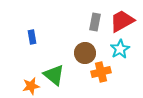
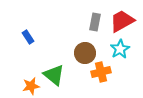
blue rectangle: moved 4 px left; rotated 24 degrees counterclockwise
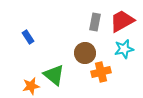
cyan star: moved 4 px right; rotated 18 degrees clockwise
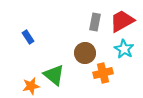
cyan star: rotated 30 degrees counterclockwise
orange cross: moved 2 px right, 1 px down
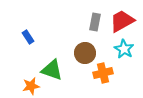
green triangle: moved 2 px left, 5 px up; rotated 20 degrees counterclockwise
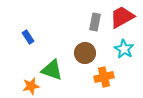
red trapezoid: moved 4 px up
orange cross: moved 1 px right, 4 px down
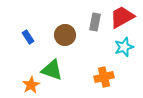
cyan star: moved 2 px up; rotated 24 degrees clockwise
brown circle: moved 20 px left, 18 px up
orange star: moved 1 px up; rotated 18 degrees counterclockwise
